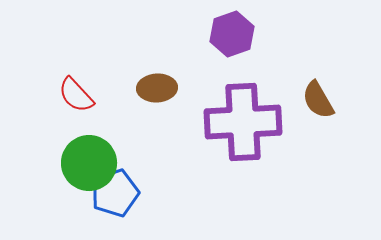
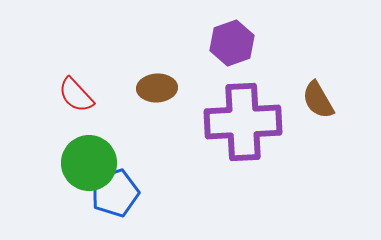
purple hexagon: moved 9 px down
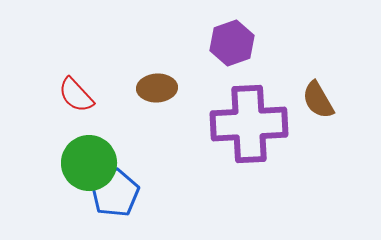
purple cross: moved 6 px right, 2 px down
blue pentagon: rotated 12 degrees counterclockwise
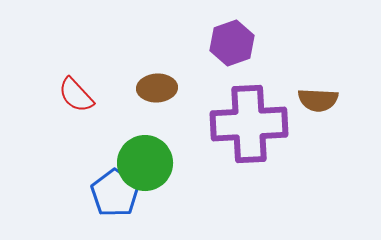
brown semicircle: rotated 57 degrees counterclockwise
green circle: moved 56 px right
blue pentagon: rotated 6 degrees counterclockwise
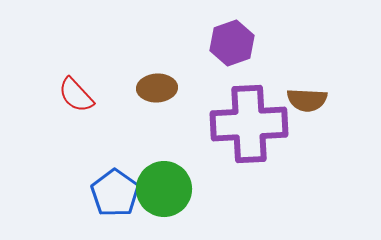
brown semicircle: moved 11 px left
green circle: moved 19 px right, 26 px down
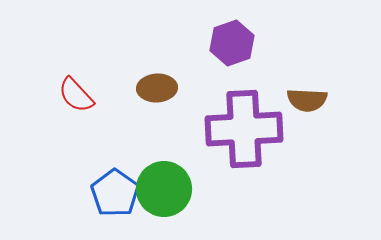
purple cross: moved 5 px left, 5 px down
